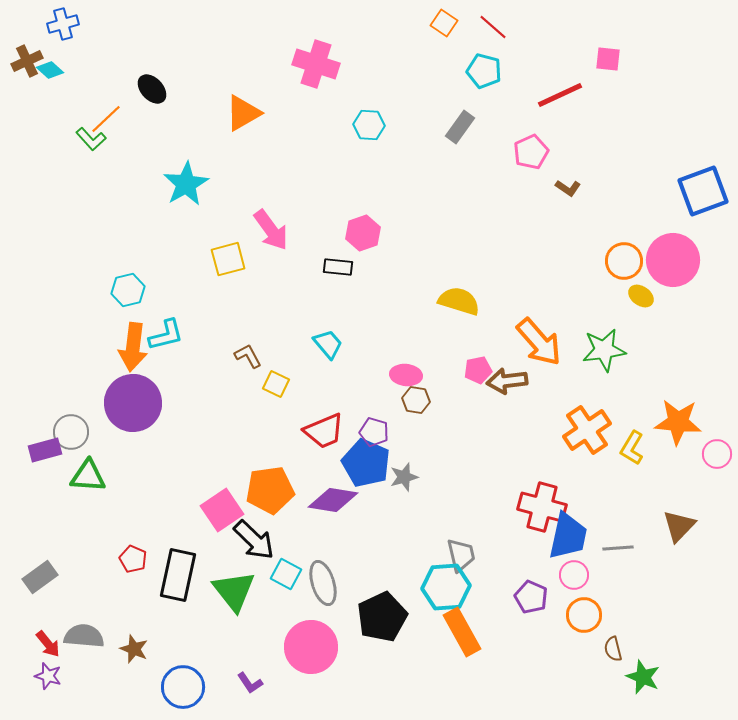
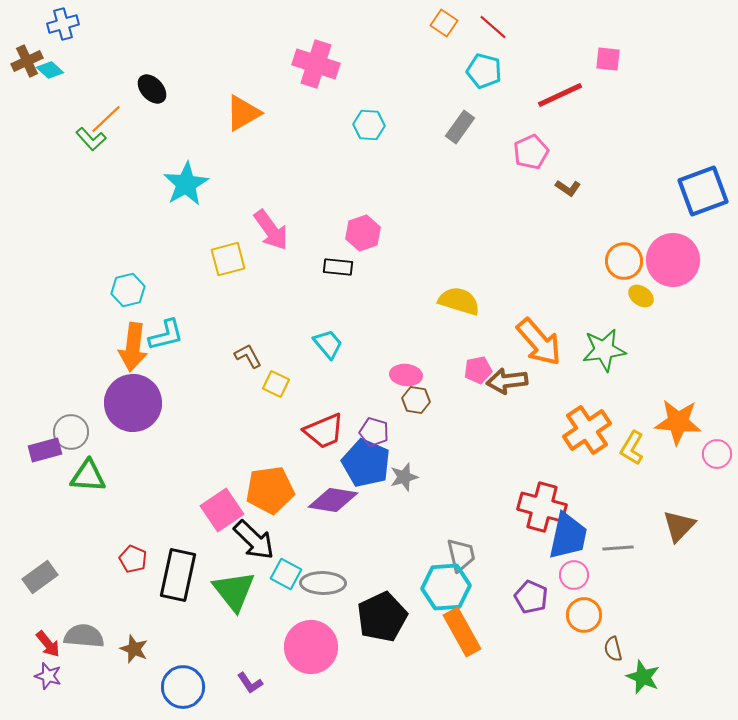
gray ellipse at (323, 583): rotated 72 degrees counterclockwise
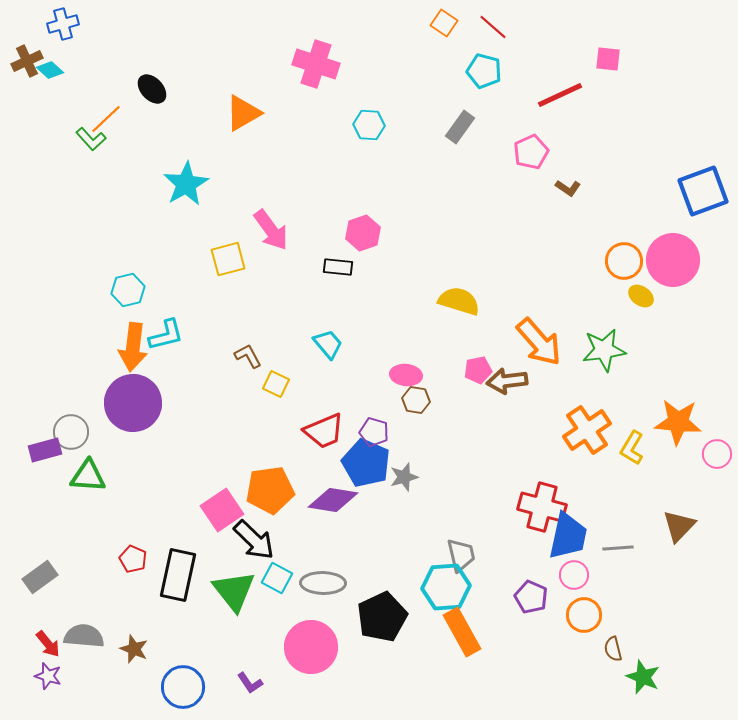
cyan square at (286, 574): moved 9 px left, 4 px down
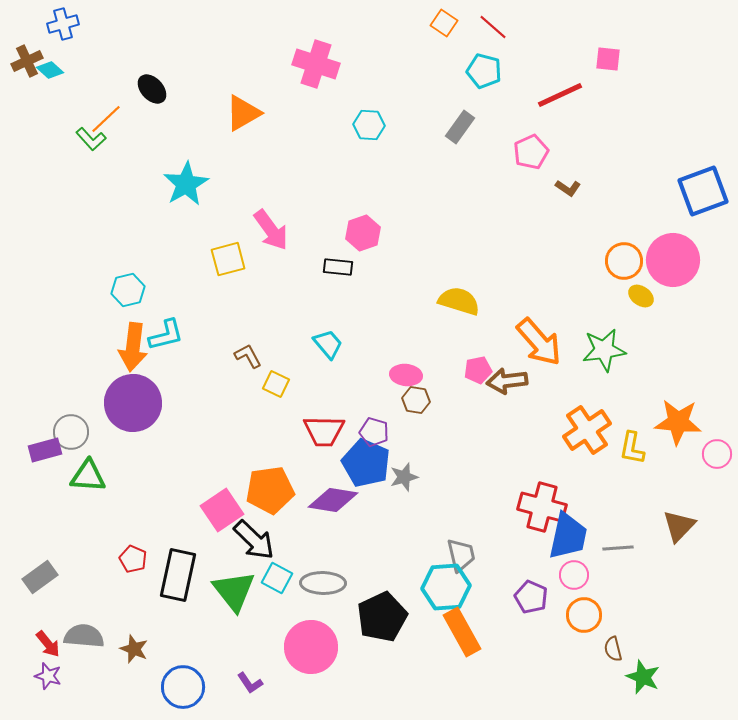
red trapezoid at (324, 431): rotated 24 degrees clockwise
yellow L-shape at (632, 448): rotated 20 degrees counterclockwise
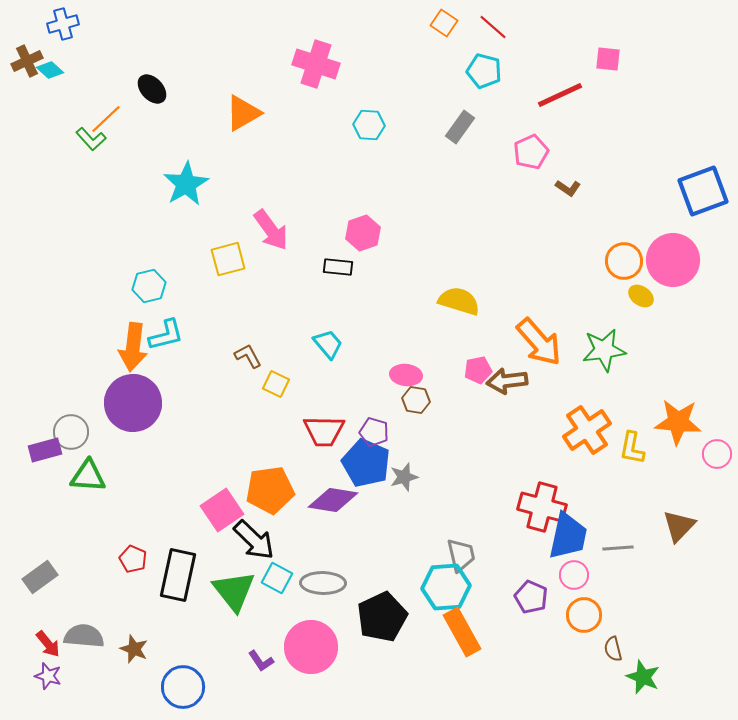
cyan hexagon at (128, 290): moved 21 px right, 4 px up
purple L-shape at (250, 683): moved 11 px right, 22 px up
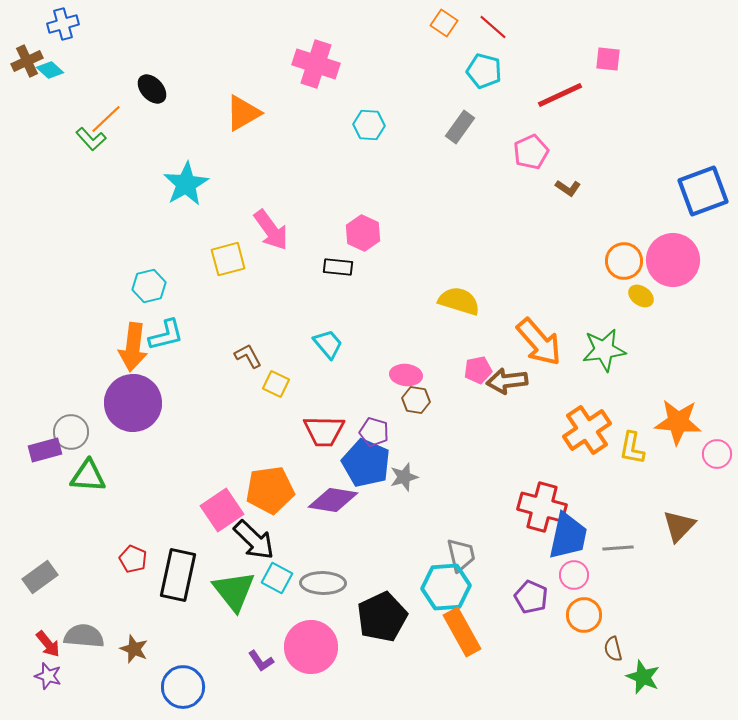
pink hexagon at (363, 233): rotated 16 degrees counterclockwise
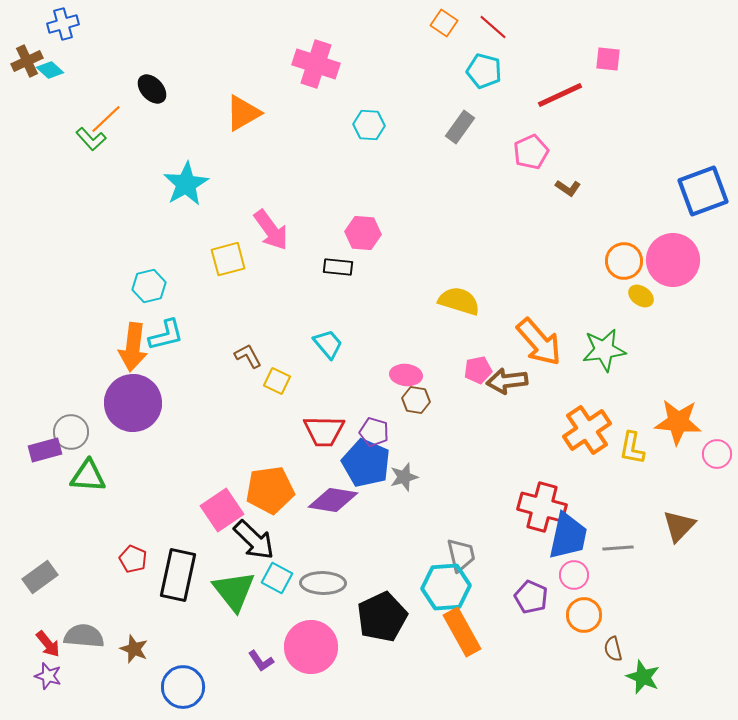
pink hexagon at (363, 233): rotated 20 degrees counterclockwise
yellow square at (276, 384): moved 1 px right, 3 px up
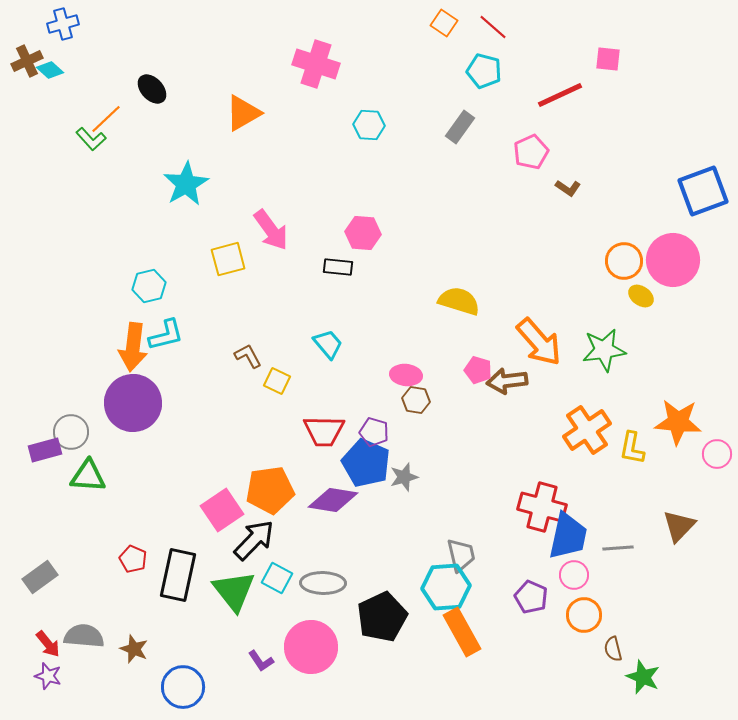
pink pentagon at (478, 370): rotated 28 degrees clockwise
black arrow at (254, 540): rotated 90 degrees counterclockwise
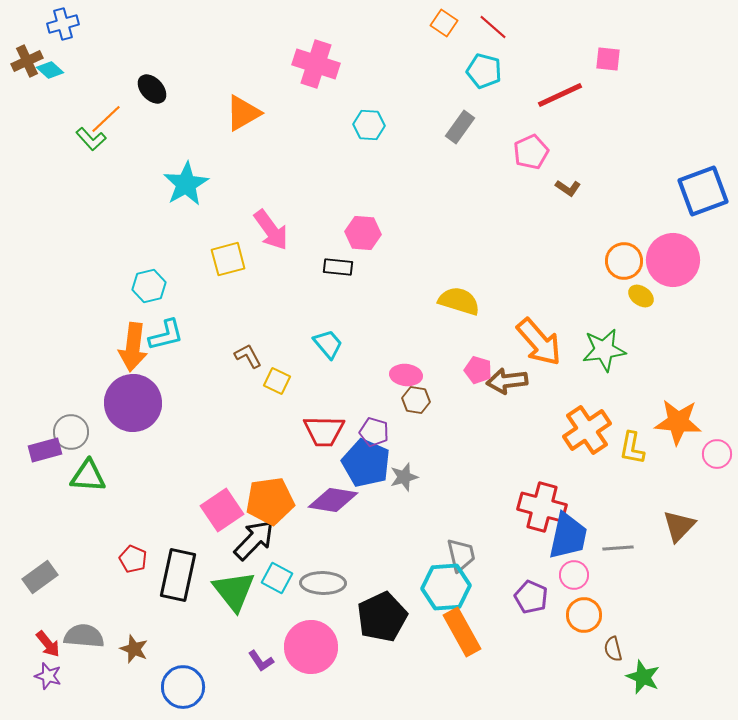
orange pentagon at (270, 490): moved 11 px down
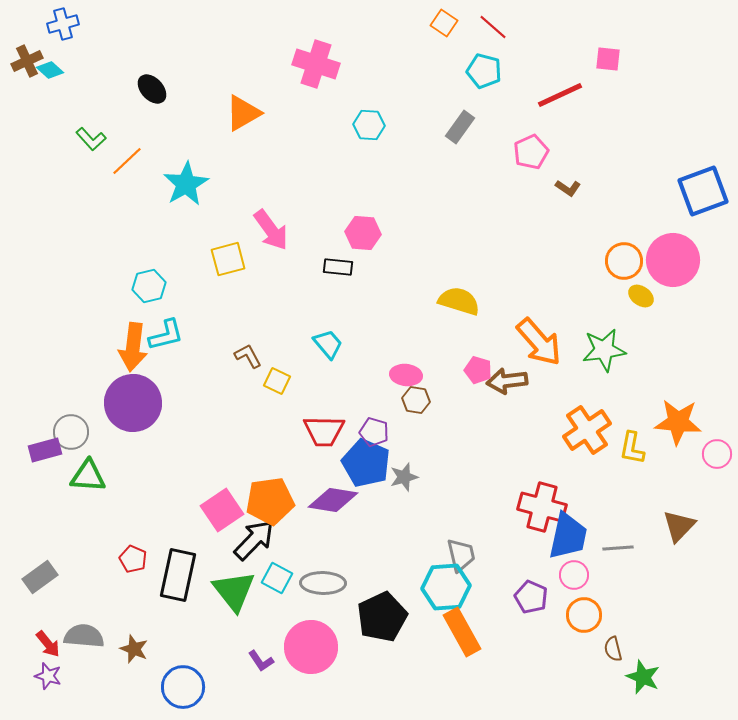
orange line at (106, 119): moved 21 px right, 42 px down
